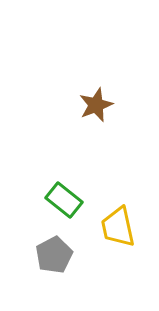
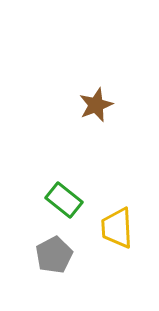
yellow trapezoid: moved 1 px left, 1 px down; rotated 9 degrees clockwise
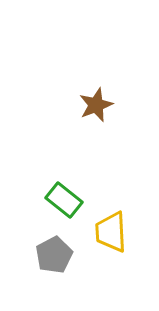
yellow trapezoid: moved 6 px left, 4 px down
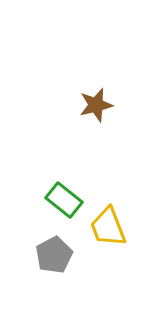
brown star: rotated 8 degrees clockwise
yellow trapezoid: moved 3 px left, 5 px up; rotated 18 degrees counterclockwise
